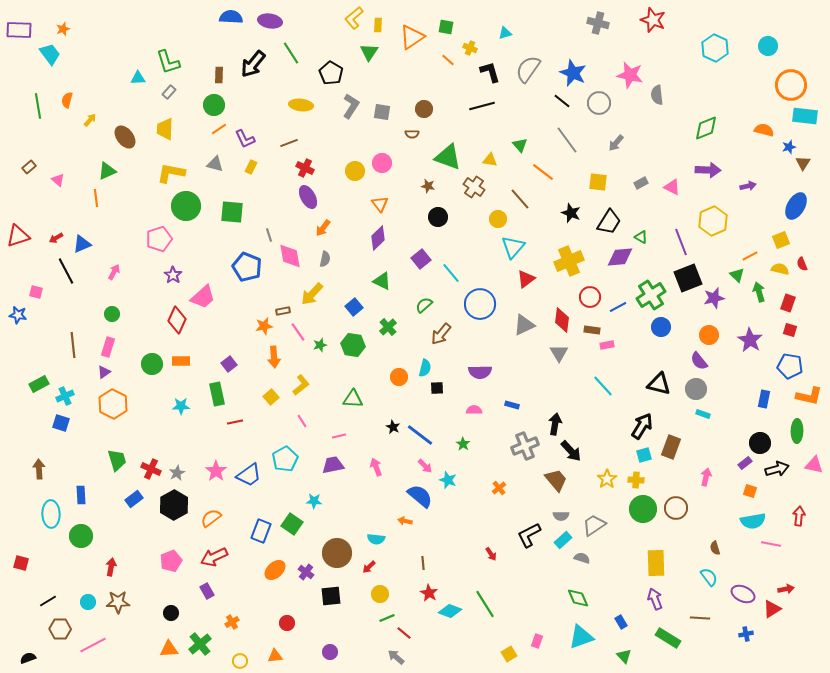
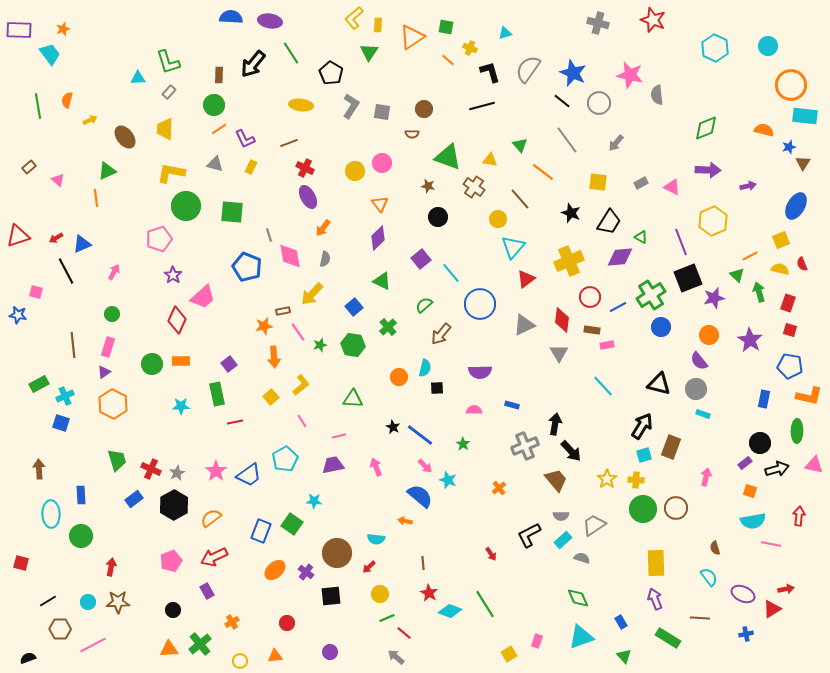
yellow arrow at (90, 120): rotated 24 degrees clockwise
black circle at (171, 613): moved 2 px right, 3 px up
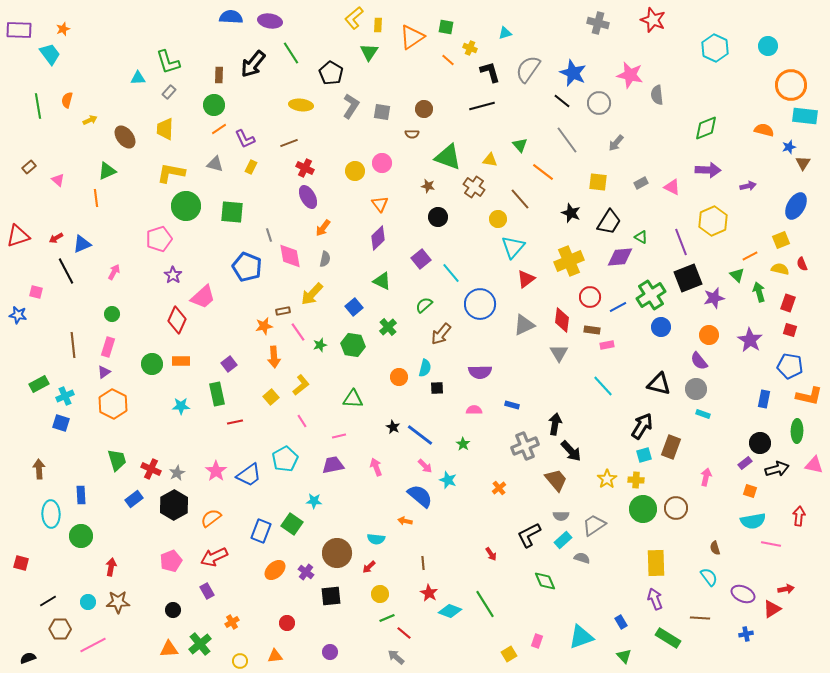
green diamond at (578, 598): moved 33 px left, 17 px up
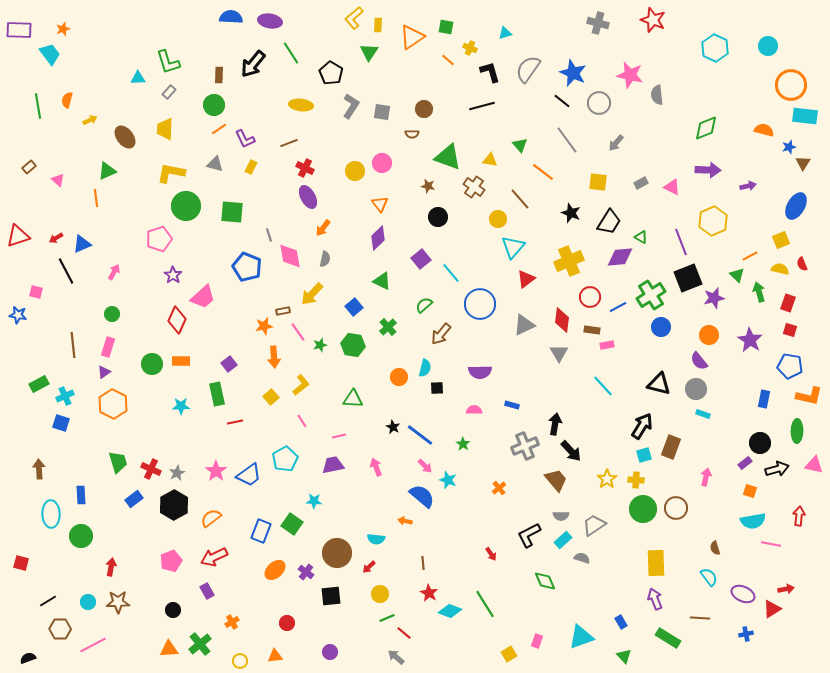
green trapezoid at (117, 460): moved 1 px right, 2 px down
blue semicircle at (420, 496): moved 2 px right
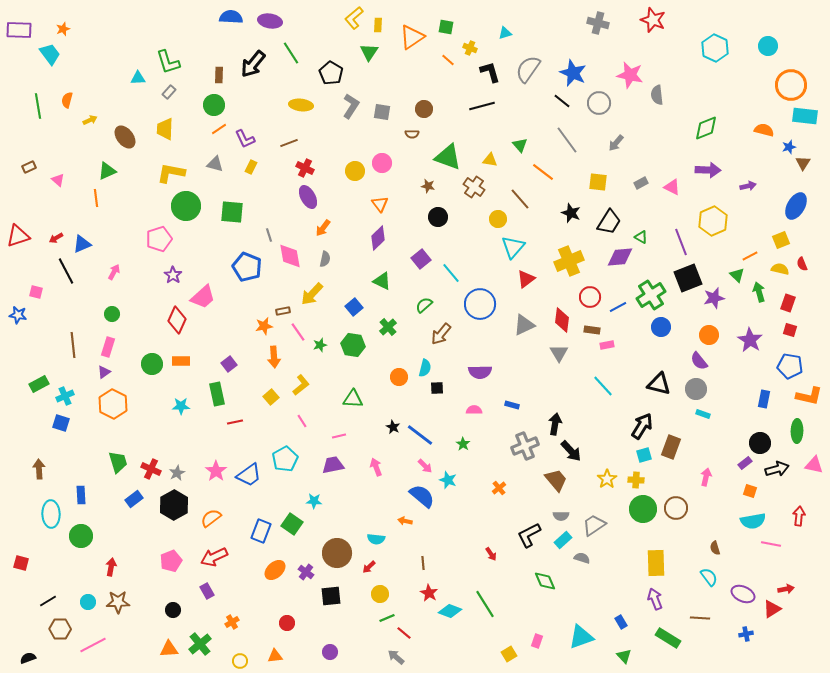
brown rectangle at (29, 167): rotated 16 degrees clockwise
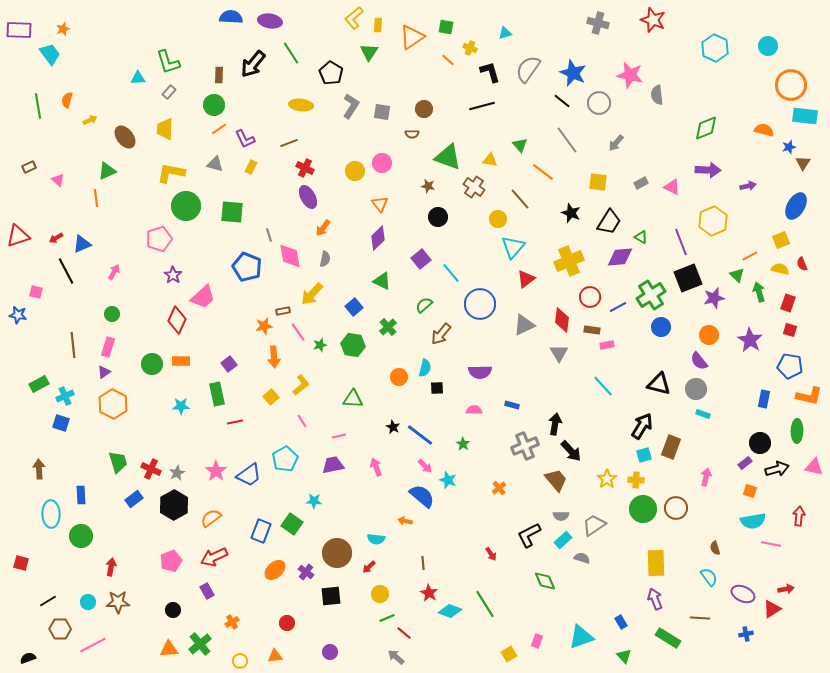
pink triangle at (814, 465): moved 2 px down
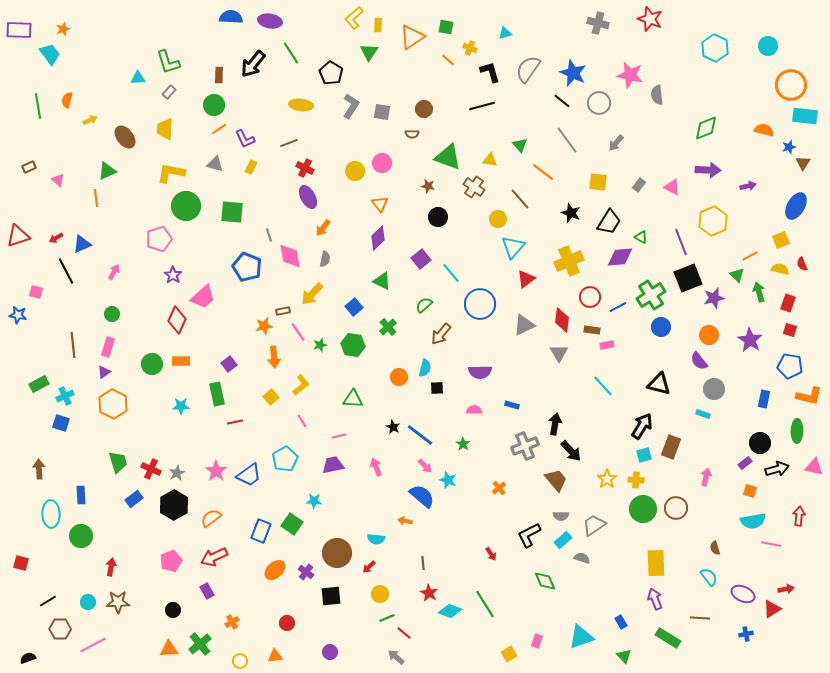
red star at (653, 20): moved 3 px left, 1 px up
gray rectangle at (641, 183): moved 2 px left, 2 px down; rotated 24 degrees counterclockwise
gray circle at (696, 389): moved 18 px right
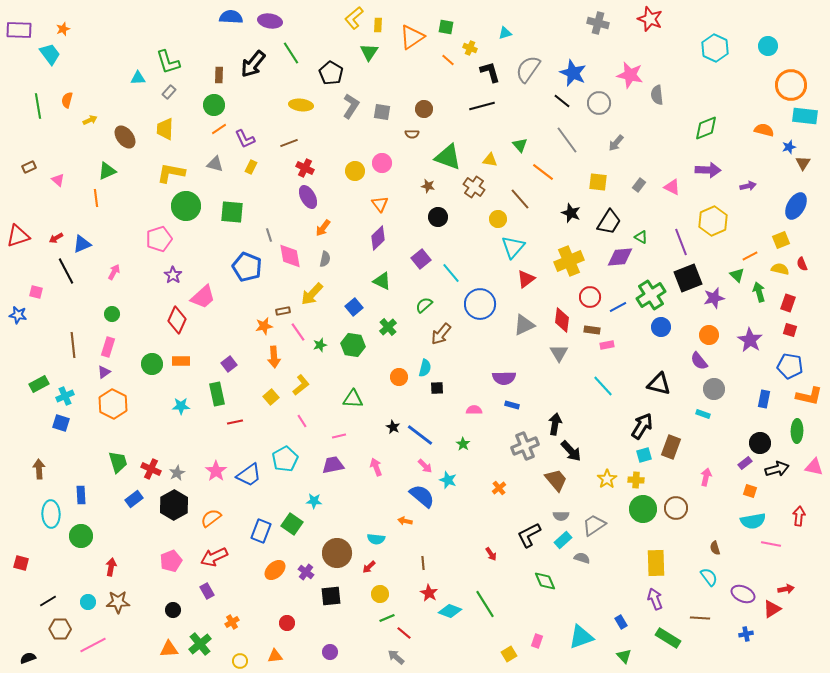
purple semicircle at (480, 372): moved 24 px right, 6 px down
